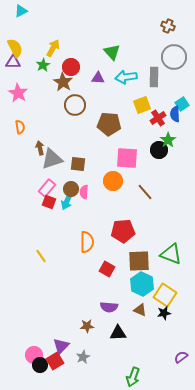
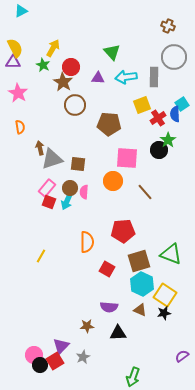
green star at (43, 65): rotated 16 degrees counterclockwise
brown circle at (71, 189): moved 1 px left, 1 px up
yellow line at (41, 256): rotated 64 degrees clockwise
brown square at (139, 261): rotated 15 degrees counterclockwise
purple semicircle at (181, 357): moved 1 px right, 1 px up
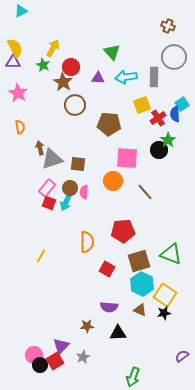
cyan arrow at (67, 201): moved 1 px left, 1 px down
red square at (49, 202): moved 1 px down
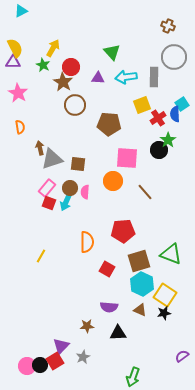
pink semicircle at (84, 192): moved 1 px right
pink circle at (34, 355): moved 7 px left, 11 px down
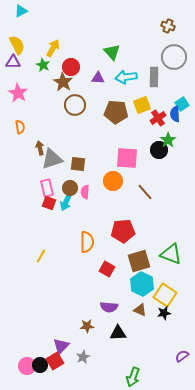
yellow semicircle at (15, 48): moved 2 px right, 3 px up
brown pentagon at (109, 124): moved 7 px right, 12 px up
pink rectangle at (47, 188): rotated 54 degrees counterclockwise
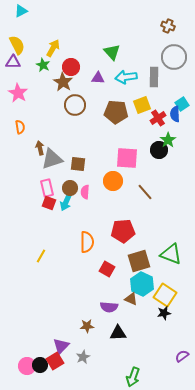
brown triangle at (140, 310): moved 9 px left, 11 px up
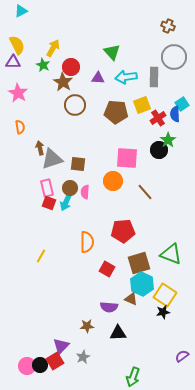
brown square at (139, 261): moved 2 px down
black star at (164, 313): moved 1 px left, 1 px up
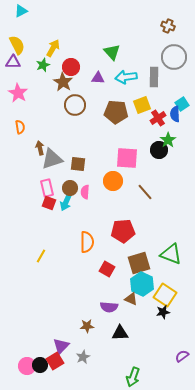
green star at (43, 65): rotated 24 degrees clockwise
black triangle at (118, 333): moved 2 px right
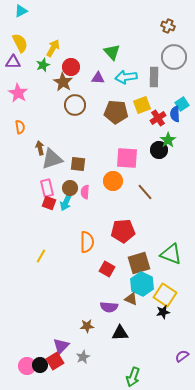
yellow semicircle at (17, 45): moved 3 px right, 2 px up
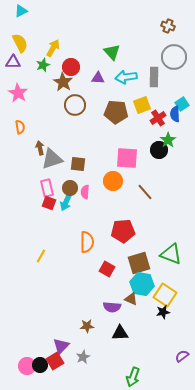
cyan hexagon at (142, 284): rotated 15 degrees counterclockwise
purple semicircle at (109, 307): moved 3 px right
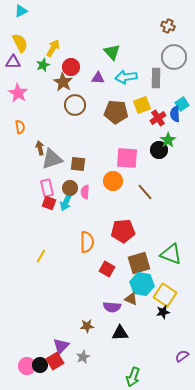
gray rectangle at (154, 77): moved 2 px right, 1 px down
